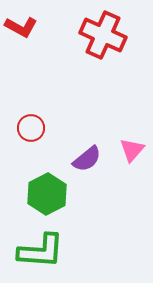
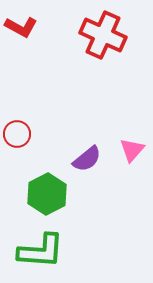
red circle: moved 14 px left, 6 px down
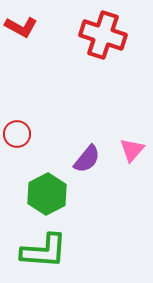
red cross: rotated 6 degrees counterclockwise
purple semicircle: rotated 12 degrees counterclockwise
green L-shape: moved 3 px right
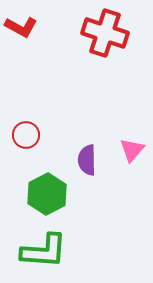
red cross: moved 2 px right, 2 px up
red circle: moved 9 px right, 1 px down
purple semicircle: moved 1 px down; rotated 140 degrees clockwise
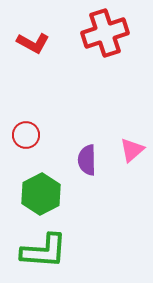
red L-shape: moved 12 px right, 16 px down
red cross: rotated 36 degrees counterclockwise
pink triangle: rotated 8 degrees clockwise
green hexagon: moved 6 px left
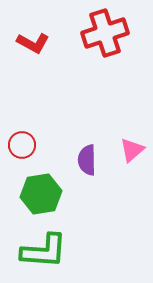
red circle: moved 4 px left, 10 px down
green hexagon: rotated 18 degrees clockwise
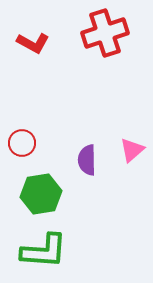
red circle: moved 2 px up
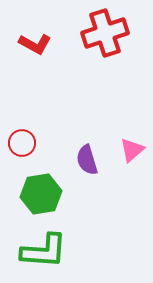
red L-shape: moved 2 px right, 1 px down
purple semicircle: rotated 16 degrees counterclockwise
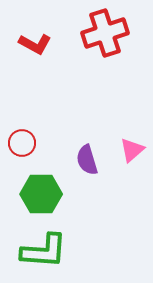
green hexagon: rotated 9 degrees clockwise
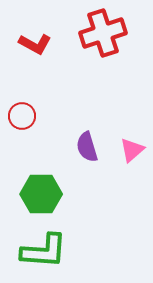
red cross: moved 2 px left
red circle: moved 27 px up
purple semicircle: moved 13 px up
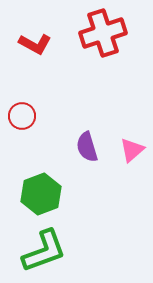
green hexagon: rotated 21 degrees counterclockwise
green L-shape: rotated 24 degrees counterclockwise
